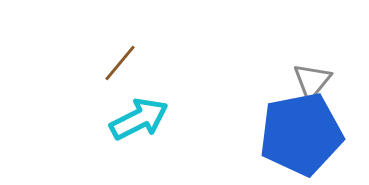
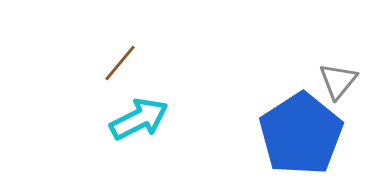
gray triangle: moved 26 px right
blue pentagon: rotated 22 degrees counterclockwise
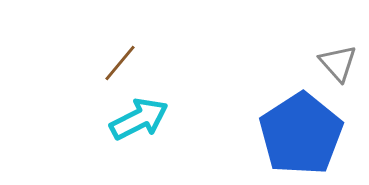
gray triangle: moved 18 px up; rotated 21 degrees counterclockwise
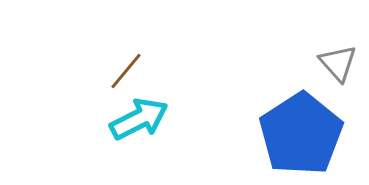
brown line: moved 6 px right, 8 px down
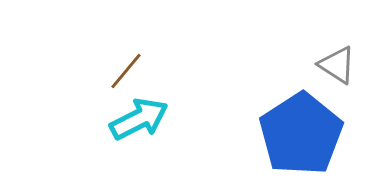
gray triangle: moved 1 px left, 2 px down; rotated 15 degrees counterclockwise
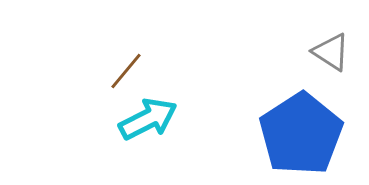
gray triangle: moved 6 px left, 13 px up
cyan arrow: moved 9 px right
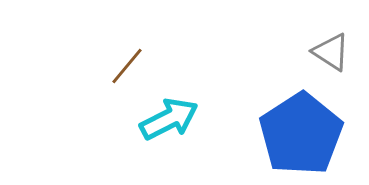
brown line: moved 1 px right, 5 px up
cyan arrow: moved 21 px right
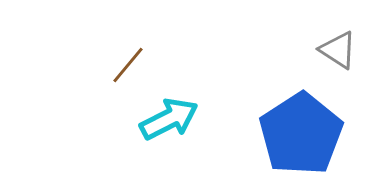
gray triangle: moved 7 px right, 2 px up
brown line: moved 1 px right, 1 px up
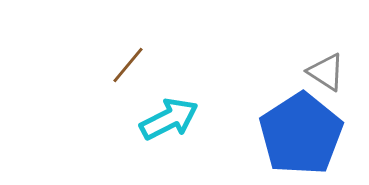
gray triangle: moved 12 px left, 22 px down
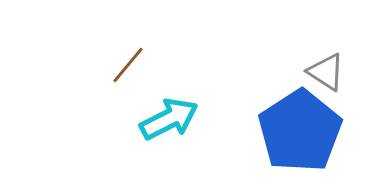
blue pentagon: moved 1 px left, 3 px up
